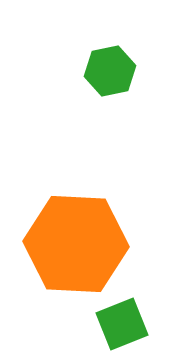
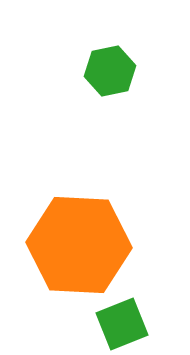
orange hexagon: moved 3 px right, 1 px down
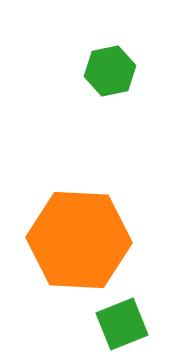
orange hexagon: moved 5 px up
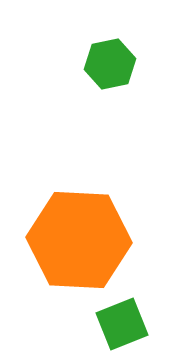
green hexagon: moved 7 px up
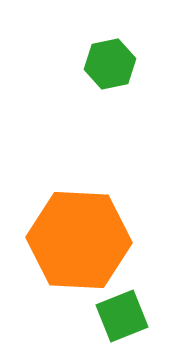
green square: moved 8 px up
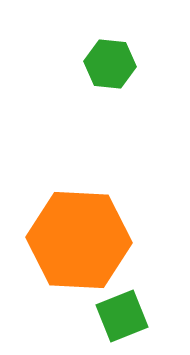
green hexagon: rotated 18 degrees clockwise
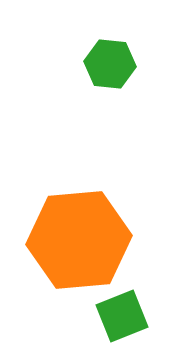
orange hexagon: rotated 8 degrees counterclockwise
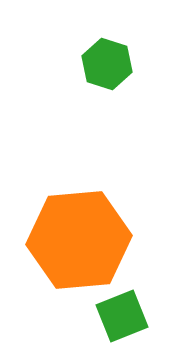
green hexagon: moved 3 px left; rotated 12 degrees clockwise
